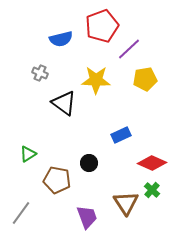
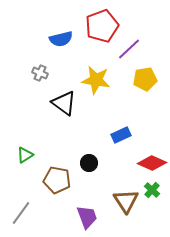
yellow star: rotated 8 degrees clockwise
green triangle: moved 3 px left, 1 px down
brown triangle: moved 2 px up
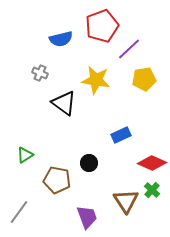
yellow pentagon: moved 1 px left
gray line: moved 2 px left, 1 px up
